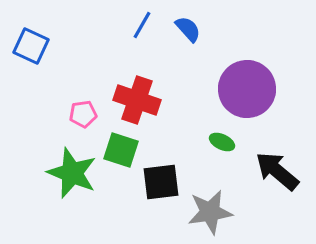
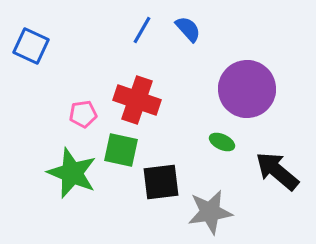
blue line: moved 5 px down
green square: rotated 6 degrees counterclockwise
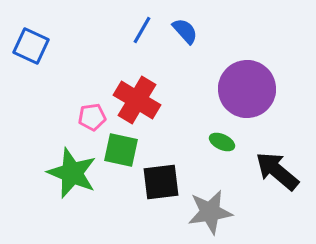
blue semicircle: moved 3 px left, 2 px down
red cross: rotated 12 degrees clockwise
pink pentagon: moved 9 px right, 3 px down
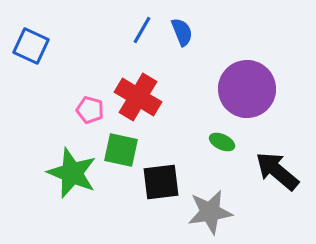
blue semicircle: moved 3 px left, 1 px down; rotated 20 degrees clockwise
red cross: moved 1 px right, 3 px up
pink pentagon: moved 2 px left, 7 px up; rotated 24 degrees clockwise
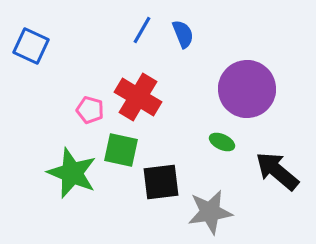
blue semicircle: moved 1 px right, 2 px down
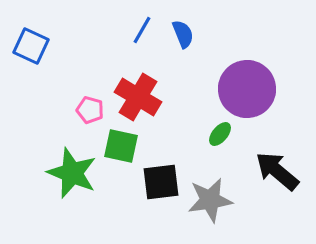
green ellipse: moved 2 px left, 8 px up; rotated 75 degrees counterclockwise
green square: moved 4 px up
gray star: moved 12 px up
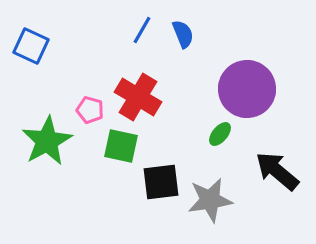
green star: moved 25 px left, 32 px up; rotated 21 degrees clockwise
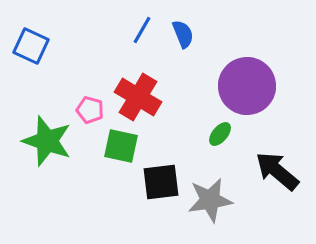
purple circle: moved 3 px up
green star: rotated 24 degrees counterclockwise
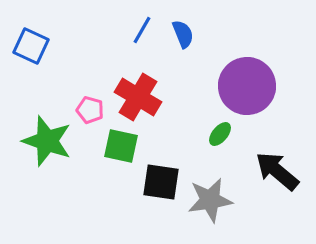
black square: rotated 15 degrees clockwise
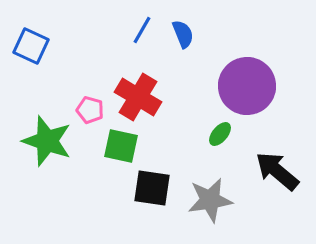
black square: moved 9 px left, 6 px down
